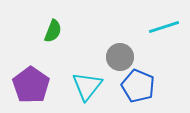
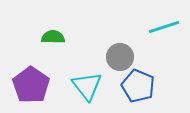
green semicircle: moved 6 px down; rotated 110 degrees counterclockwise
cyan triangle: rotated 16 degrees counterclockwise
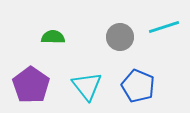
gray circle: moved 20 px up
